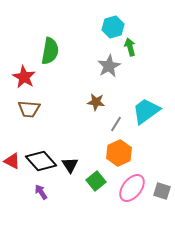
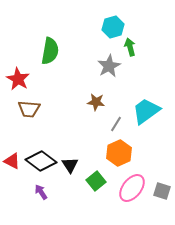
red star: moved 6 px left, 2 px down
black diamond: rotated 12 degrees counterclockwise
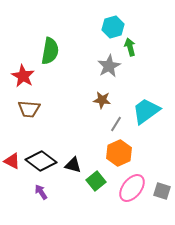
red star: moved 5 px right, 3 px up
brown star: moved 6 px right, 2 px up
black triangle: moved 3 px right; rotated 42 degrees counterclockwise
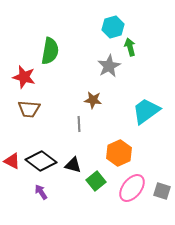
red star: moved 1 px right, 1 px down; rotated 15 degrees counterclockwise
brown star: moved 9 px left
gray line: moved 37 px left; rotated 35 degrees counterclockwise
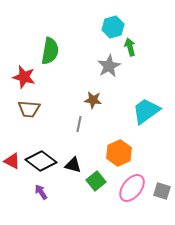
gray line: rotated 14 degrees clockwise
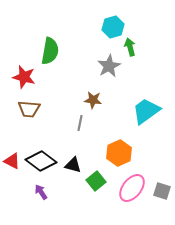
gray line: moved 1 px right, 1 px up
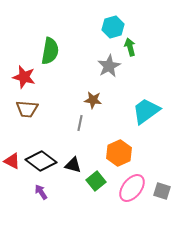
brown trapezoid: moved 2 px left
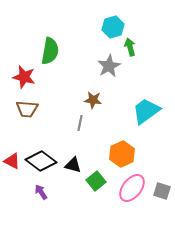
orange hexagon: moved 3 px right, 1 px down
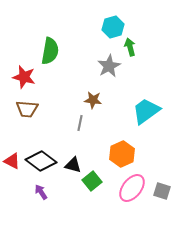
green square: moved 4 px left
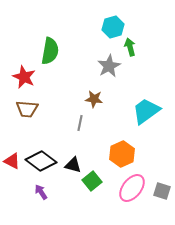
red star: rotated 10 degrees clockwise
brown star: moved 1 px right, 1 px up
